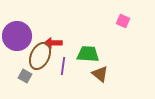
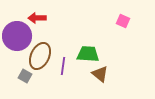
red arrow: moved 16 px left, 25 px up
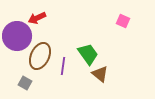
red arrow: rotated 24 degrees counterclockwise
green trapezoid: rotated 50 degrees clockwise
gray square: moved 7 px down
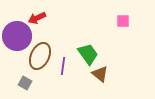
pink square: rotated 24 degrees counterclockwise
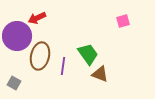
pink square: rotated 16 degrees counterclockwise
brown ellipse: rotated 12 degrees counterclockwise
brown triangle: rotated 18 degrees counterclockwise
gray square: moved 11 px left
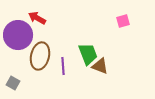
red arrow: rotated 54 degrees clockwise
purple circle: moved 1 px right, 1 px up
green trapezoid: rotated 15 degrees clockwise
purple line: rotated 12 degrees counterclockwise
brown triangle: moved 8 px up
gray square: moved 1 px left
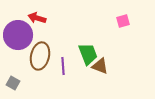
red arrow: rotated 12 degrees counterclockwise
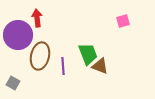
red arrow: rotated 66 degrees clockwise
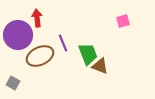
brown ellipse: rotated 52 degrees clockwise
purple line: moved 23 px up; rotated 18 degrees counterclockwise
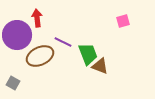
purple circle: moved 1 px left
purple line: moved 1 px up; rotated 42 degrees counterclockwise
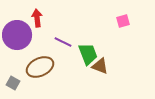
brown ellipse: moved 11 px down
